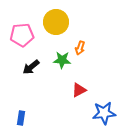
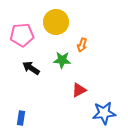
orange arrow: moved 2 px right, 3 px up
black arrow: moved 1 px down; rotated 72 degrees clockwise
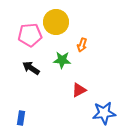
pink pentagon: moved 8 px right
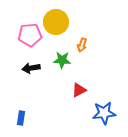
black arrow: rotated 42 degrees counterclockwise
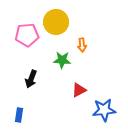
pink pentagon: moved 3 px left
orange arrow: rotated 24 degrees counterclockwise
black arrow: moved 11 px down; rotated 60 degrees counterclockwise
blue star: moved 3 px up
blue rectangle: moved 2 px left, 3 px up
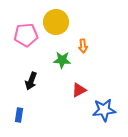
pink pentagon: moved 1 px left
orange arrow: moved 1 px right, 1 px down
black arrow: moved 2 px down
